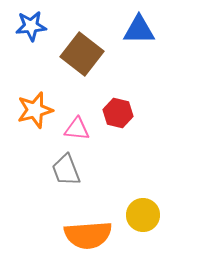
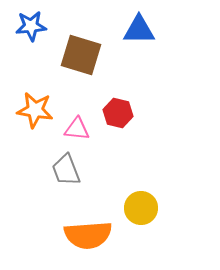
brown square: moved 1 px left, 1 px down; rotated 21 degrees counterclockwise
orange star: rotated 24 degrees clockwise
yellow circle: moved 2 px left, 7 px up
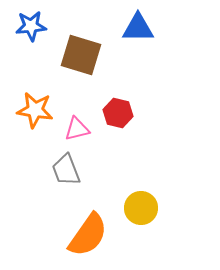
blue triangle: moved 1 px left, 2 px up
pink triangle: rotated 20 degrees counterclockwise
orange semicircle: rotated 51 degrees counterclockwise
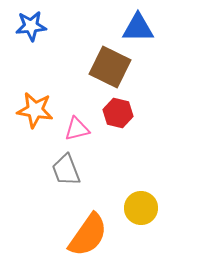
brown square: moved 29 px right, 12 px down; rotated 9 degrees clockwise
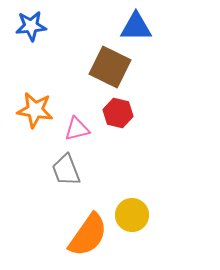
blue triangle: moved 2 px left, 1 px up
yellow circle: moved 9 px left, 7 px down
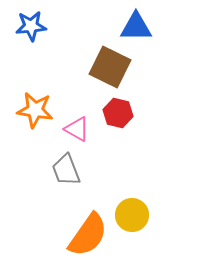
pink triangle: rotated 44 degrees clockwise
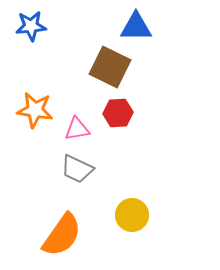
red hexagon: rotated 16 degrees counterclockwise
pink triangle: rotated 40 degrees counterclockwise
gray trapezoid: moved 11 px right, 1 px up; rotated 44 degrees counterclockwise
orange semicircle: moved 26 px left
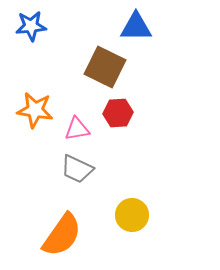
brown square: moved 5 px left
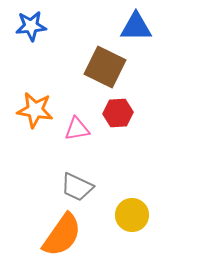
gray trapezoid: moved 18 px down
